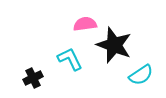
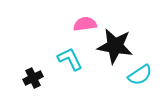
black star: moved 1 px right, 1 px down; rotated 12 degrees counterclockwise
cyan semicircle: moved 1 px left
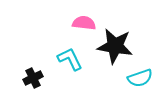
pink semicircle: moved 1 px left, 1 px up; rotated 15 degrees clockwise
cyan semicircle: moved 3 px down; rotated 15 degrees clockwise
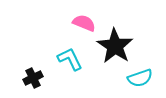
pink semicircle: rotated 15 degrees clockwise
black star: rotated 24 degrees clockwise
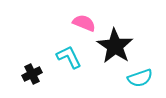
cyan L-shape: moved 1 px left, 2 px up
black cross: moved 1 px left, 4 px up
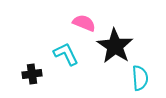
cyan L-shape: moved 3 px left, 3 px up
black cross: rotated 18 degrees clockwise
cyan semicircle: rotated 75 degrees counterclockwise
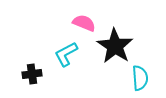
cyan L-shape: rotated 92 degrees counterclockwise
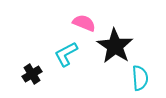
black cross: rotated 24 degrees counterclockwise
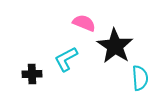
cyan L-shape: moved 5 px down
black cross: rotated 30 degrees clockwise
